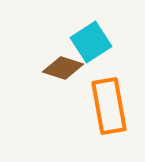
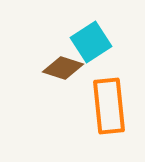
orange rectangle: rotated 4 degrees clockwise
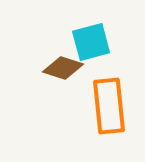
cyan square: rotated 18 degrees clockwise
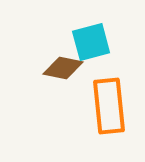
brown diamond: rotated 6 degrees counterclockwise
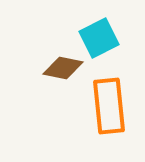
cyan square: moved 8 px right, 4 px up; rotated 12 degrees counterclockwise
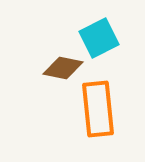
orange rectangle: moved 11 px left, 3 px down
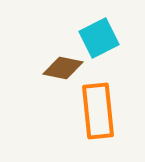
orange rectangle: moved 2 px down
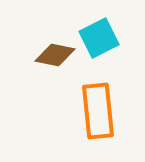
brown diamond: moved 8 px left, 13 px up
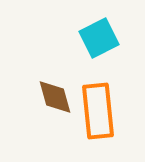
brown diamond: moved 42 px down; rotated 63 degrees clockwise
